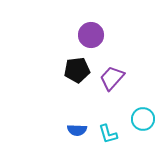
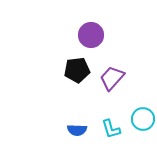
cyan L-shape: moved 3 px right, 5 px up
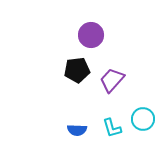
purple trapezoid: moved 2 px down
cyan L-shape: moved 1 px right, 1 px up
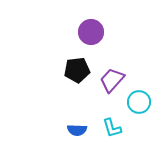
purple circle: moved 3 px up
cyan circle: moved 4 px left, 17 px up
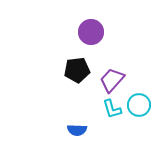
cyan circle: moved 3 px down
cyan L-shape: moved 19 px up
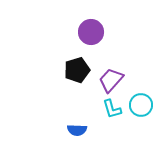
black pentagon: rotated 10 degrees counterclockwise
purple trapezoid: moved 1 px left
cyan circle: moved 2 px right
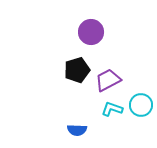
purple trapezoid: moved 3 px left; rotated 20 degrees clockwise
cyan L-shape: rotated 125 degrees clockwise
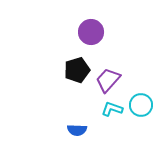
purple trapezoid: rotated 20 degrees counterclockwise
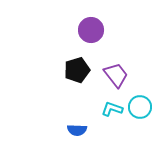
purple circle: moved 2 px up
purple trapezoid: moved 8 px right, 5 px up; rotated 100 degrees clockwise
cyan circle: moved 1 px left, 2 px down
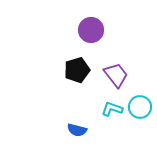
blue semicircle: rotated 12 degrees clockwise
